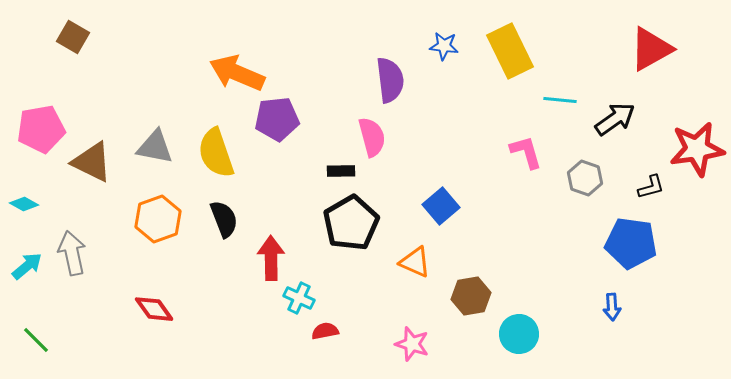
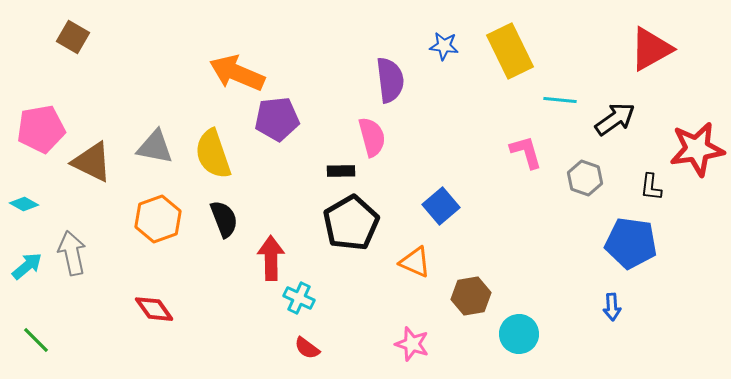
yellow semicircle: moved 3 px left, 1 px down
black L-shape: rotated 112 degrees clockwise
red semicircle: moved 18 px left, 17 px down; rotated 132 degrees counterclockwise
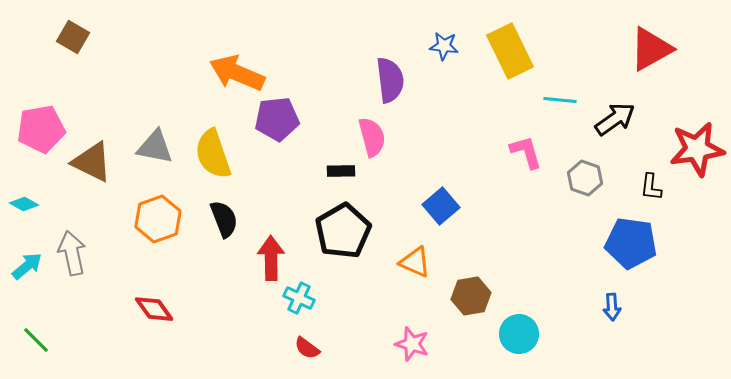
black pentagon: moved 8 px left, 8 px down
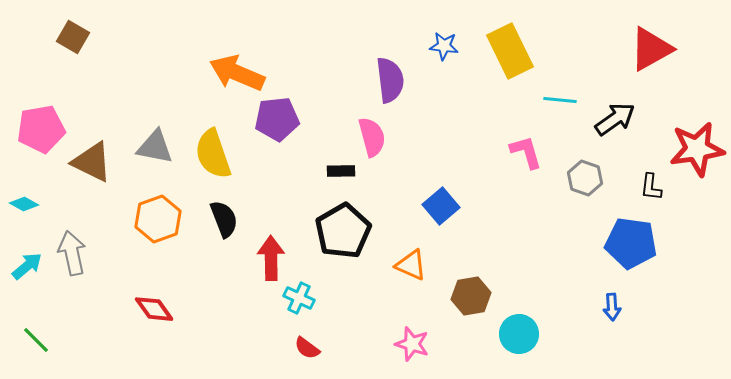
orange triangle: moved 4 px left, 3 px down
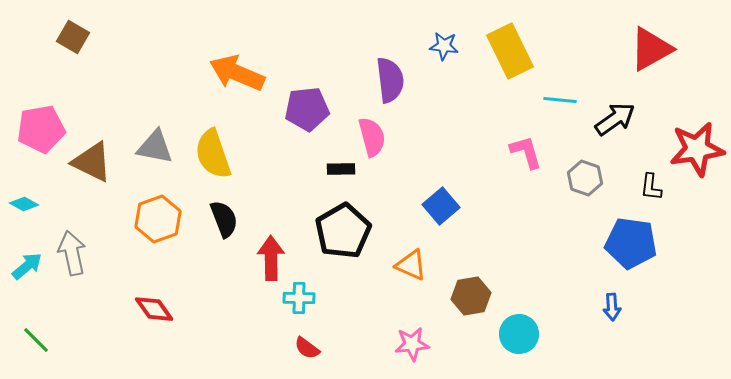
purple pentagon: moved 30 px right, 10 px up
black rectangle: moved 2 px up
cyan cross: rotated 24 degrees counterclockwise
pink star: rotated 24 degrees counterclockwise
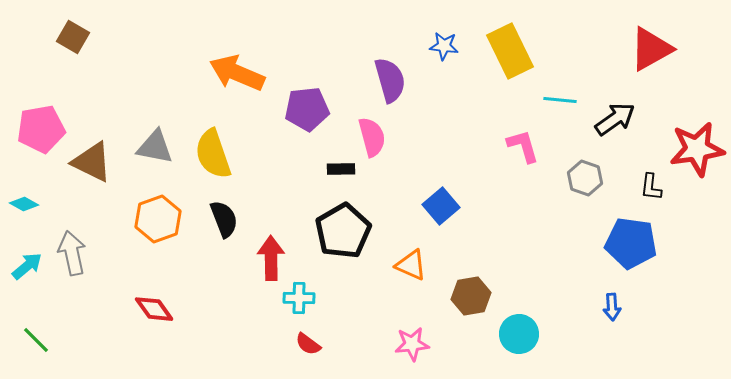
purple semicircle: rotated 9 degrees counterclockwise
pink L-shape: moved 3 px left, 6 px up
red semicircle: moved 1 px right, 4 px up
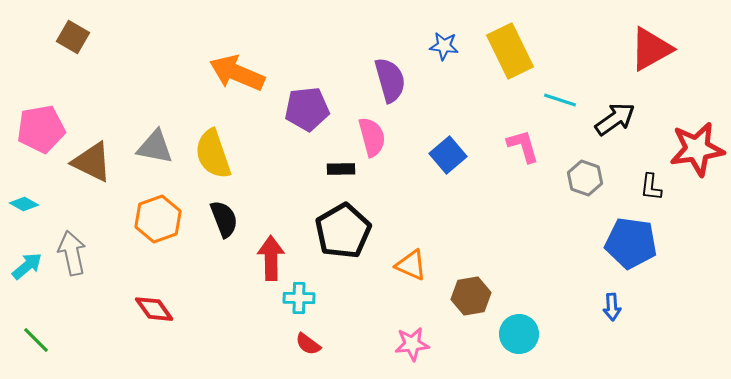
cyan line: rotated 12 degrees clockwise
blue square: moved 7 px right, 51 px up
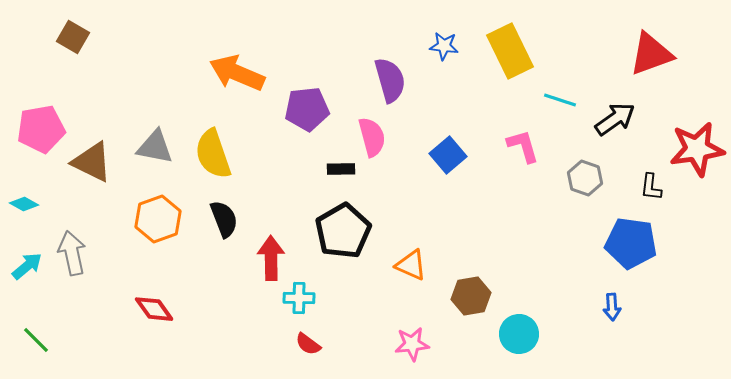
red triangle: moved 5 px down; rotated 9 degrees clockwise
